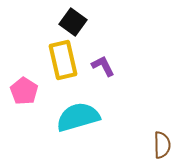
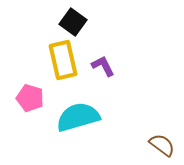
pink pentagon: moved 6 px right, 7 px down; rotated 16 degrees counterclockwise
brown semicircle: rotated 52 degrees counterclockwise
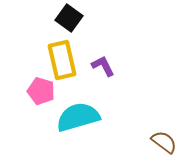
black square: moved 4 px left, 4 px up
yellow rectangle: moved 1 px left
pink pentagon: moved 11 px right, 7 px up
brown semicircle: moved 2 px right, 3 px up
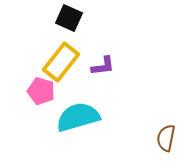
black square: rotated 12 degrees counterclockwise
yellow rectangle: moved 1 px left, 2 px down; rotated 51 degrees clockwise
purple L-shape: rotated 110 degrees clockwise
brown semicircle: moved 2 px right, 4 px up; rotated 116 degrees counterclockwise
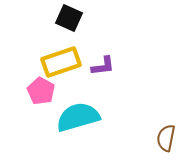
yellow rectangle: rotated 33 degrees clockwise
pink pentagon: rotated 12 degrees clockwise
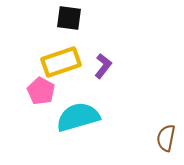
black square: rotated 16 degrees counterclockwise
purple L-shape: rotated 45 degrees counterclockwise
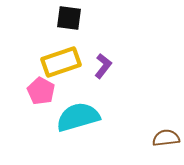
brown semicircle: rotated 72 degrees clockwise
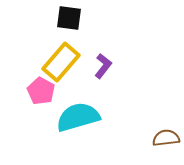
yellow rectangle: rotated 30 degrees counterclockwise
